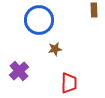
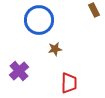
brown rectangle: rotated 24 degrees counterclockwise
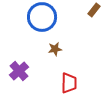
brown rectangle: rotated 64 degrees clockwise
blue circle: moved 3 px right, 3 px up
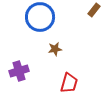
blue circle: moved 2 px left
purple cross: rotated 24 degrees clockwise
red trapezoid: rotated 15 degrees clockwise
